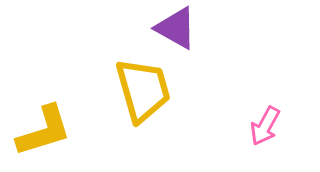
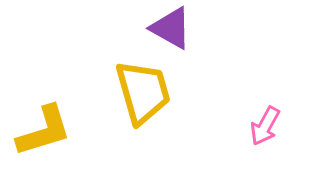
purple triangle: moved 5 px left
yellow trapezoid: moved 2 px down
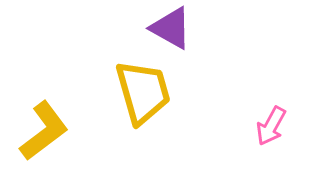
pink arrow: moved 6 px right
yellow L-shape: rotated 20 degrees counterclockwise
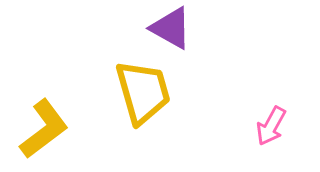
yellow L-shape: moved 2 px up
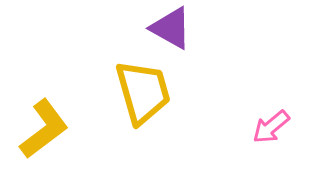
pink arrow: moved 1 px down; rotated 21 degrees clockwise
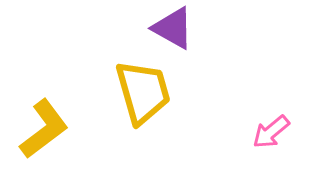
purple triangle: moved 2 px right
pink arrow: moved 5 px down
